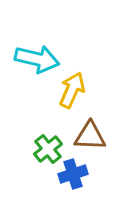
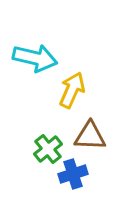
cyan arrow: moved 2 px left, 1 px up
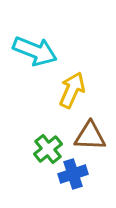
cyan arrow: moved 7 px up; rotated 9 degrees clockwise
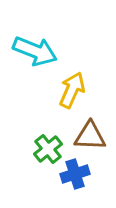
blue cross: moved 2 px right
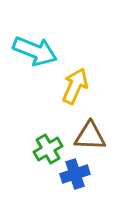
yellow arrow: moved 3 px right, 4 px up
green cross: rotated 8 degrees clockwise
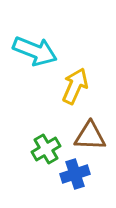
green cross: moved 2 px left
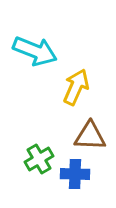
yellow arrow: moved 1 px right, 1 px down
green cross: moved 7 px left, 10 px down
blue cross: rotated 20 degrees clockwise
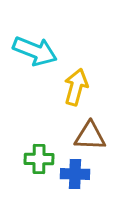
yellow arrow: rotated 9 degrees counterclockwise
green cross: rotated 32 degrees clockwise
